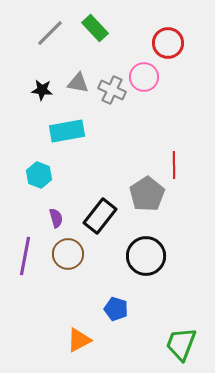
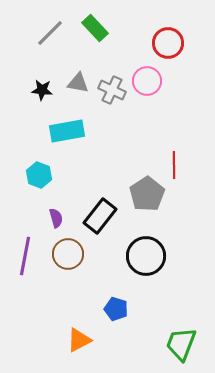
pink circle: moved 3 px right, 4 px down
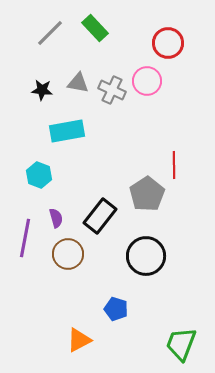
purple line: moved 18 px up
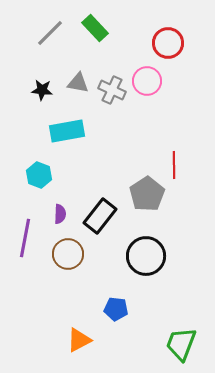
purple semicircle: moved 4 px right, 4 px up; rotated 18 degrees clockwise
blue pentagon: rotated 10 degrees counterclockwise
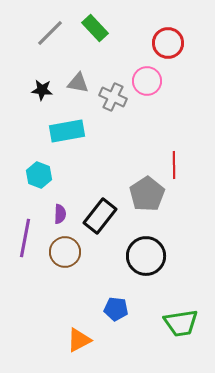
gray cross: moved 1 px right, 7 px down
brown circle: moved 3 px left, 2 px up
green trapezoid: moved 21 px up; rotated 120 degrees counterclockwise
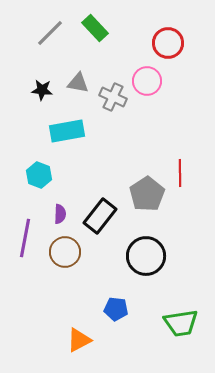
red line: moved 6 px right, 8 px down
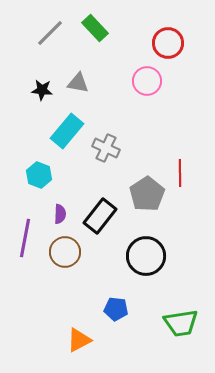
gray cross: moved 7 px left, 51 px down
cyan rectangle: rotated 40 degrees counterclockwise
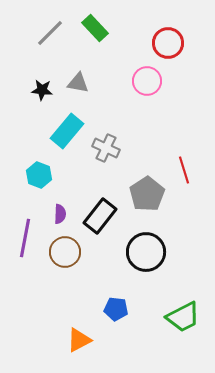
red line: moved 4 px right, 3 px up; rotated 16 degrees counterclockwise
black circle: moved 4 px up
green trapezoid: moved 2 px right, 6 px up; rotated 18 degrees counterclockwise
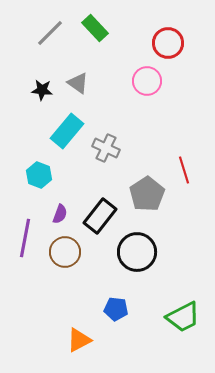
gray triangle: rotated 25 degrees clockwise
purple semicircle: rotated 18 degrees clockwise
black circle: moved 9 px left
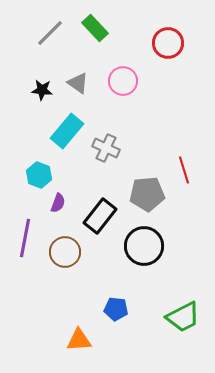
pink circle: moved 24 px left
gray pentagon: rotated 28 degrees clockwise
purple semicircle: moved 2 px left, 11 px up
black circle: moved 7 px right, 6 px up
orange triangle: rotated 24 degrees clockwise
